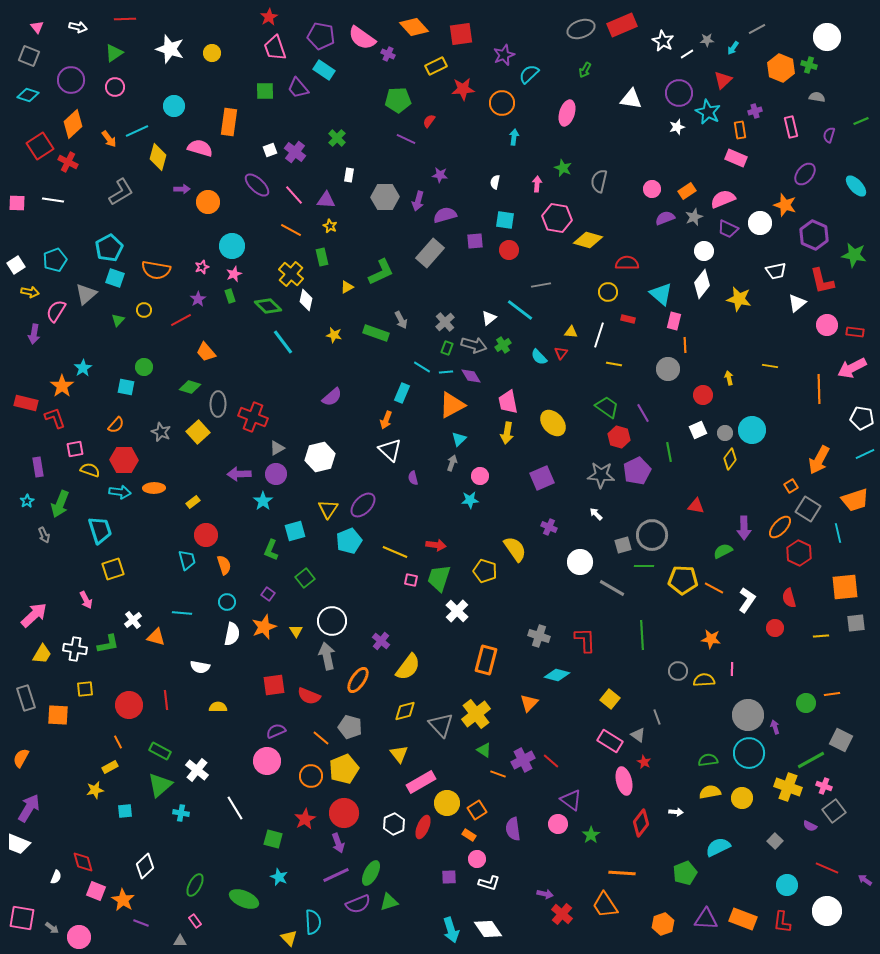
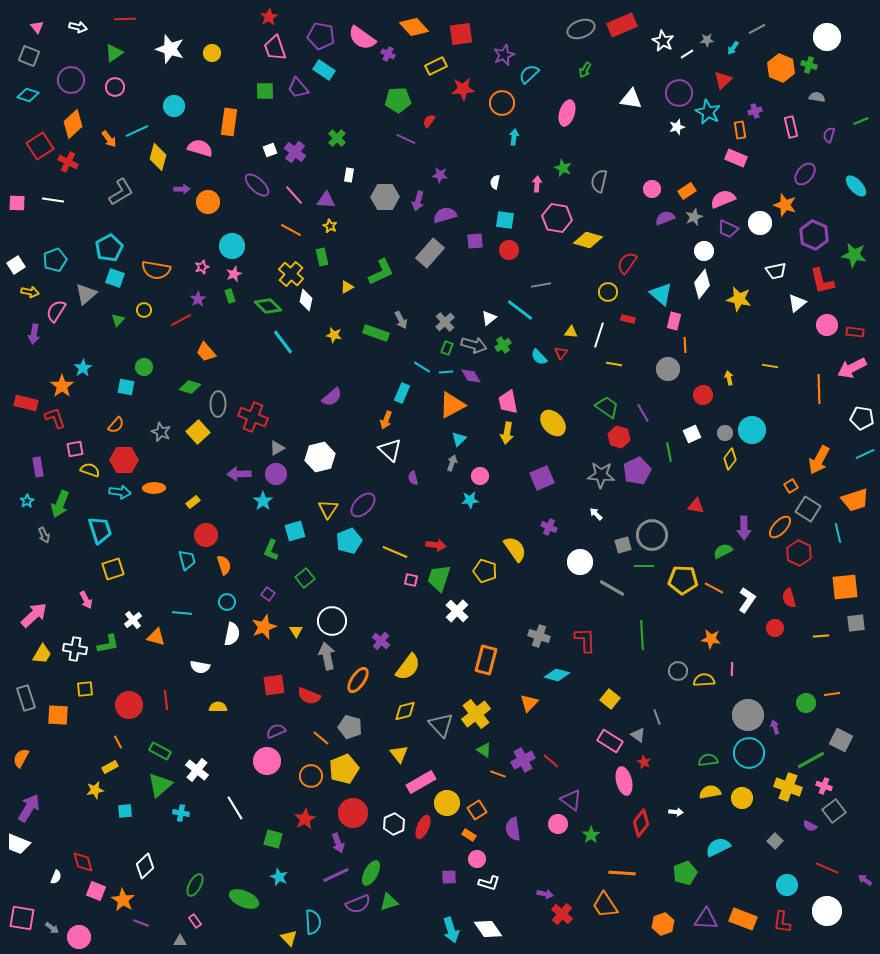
red semicircle at (627, 263): rotated 55 degrees counterclockwise
white square at (698, 430): moved 6 px left, 4 px down
red circle at (344, 813): moved 9 px right
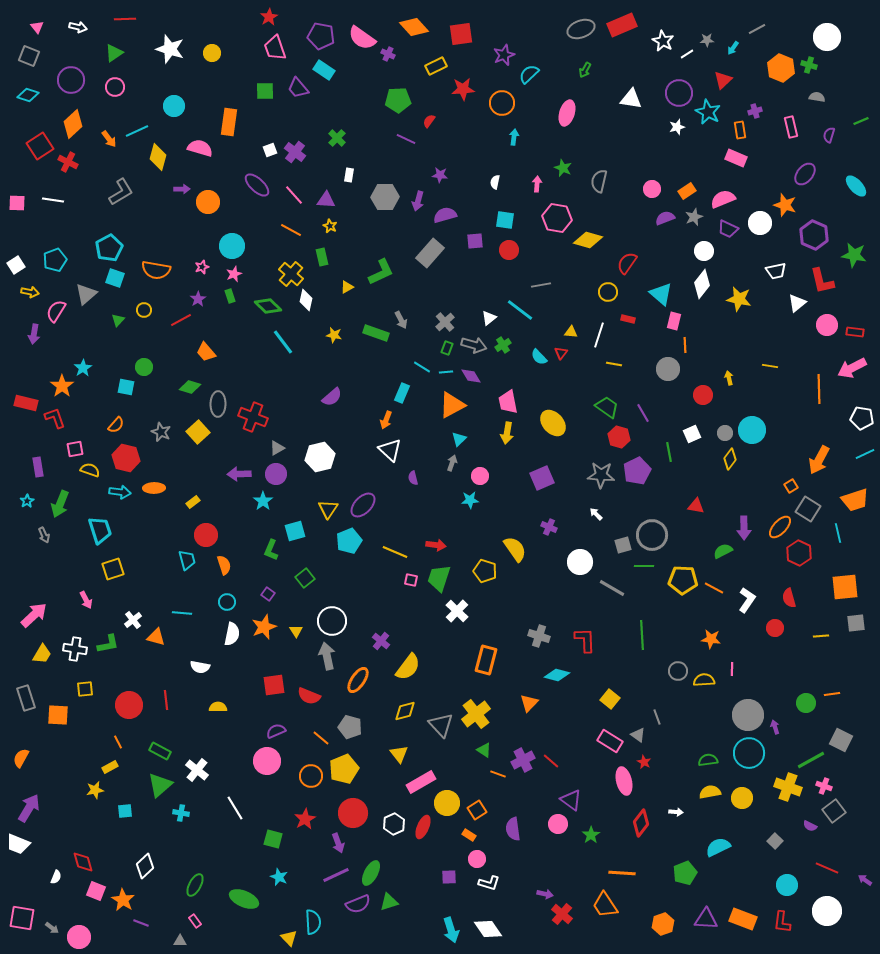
red hexagon at (124, 460): moved 2 px right, 2 px up; rotated 12 degrees clockwise
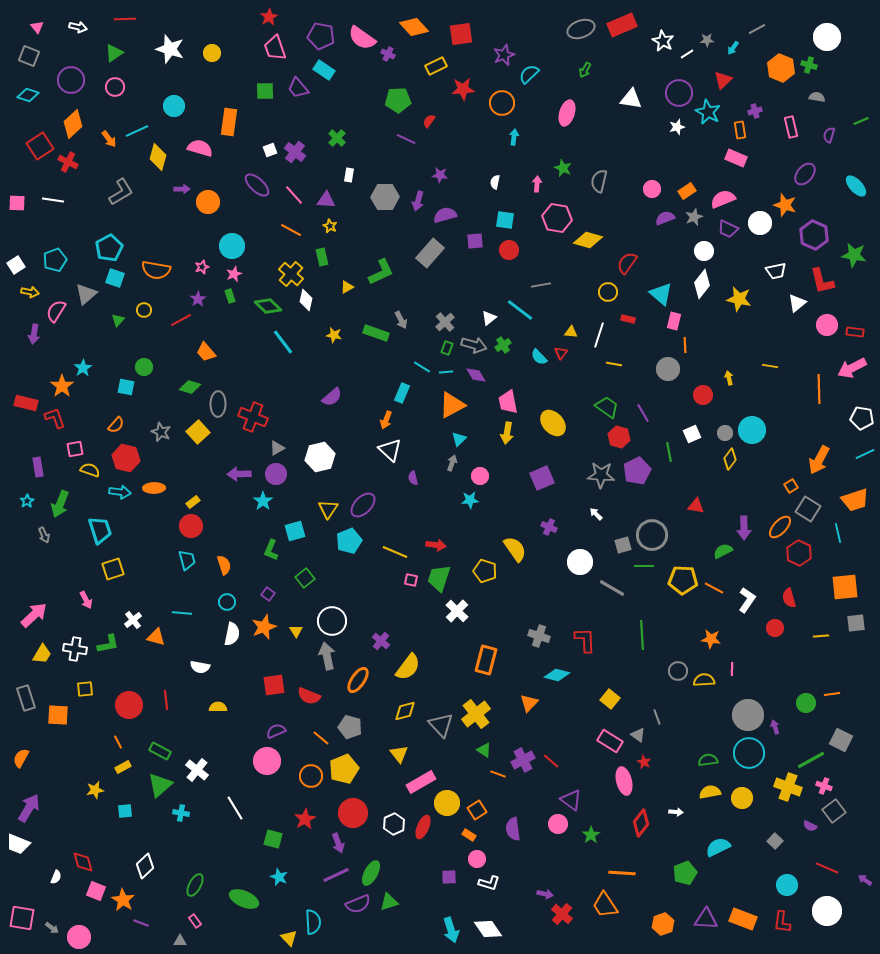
purple diamond at (471, 376): moved 5 px right, 1 px up
red circle at (206, 535): moved 15 px left, 9 px up
yellow rectangle at (110, 767): moved 13 px right
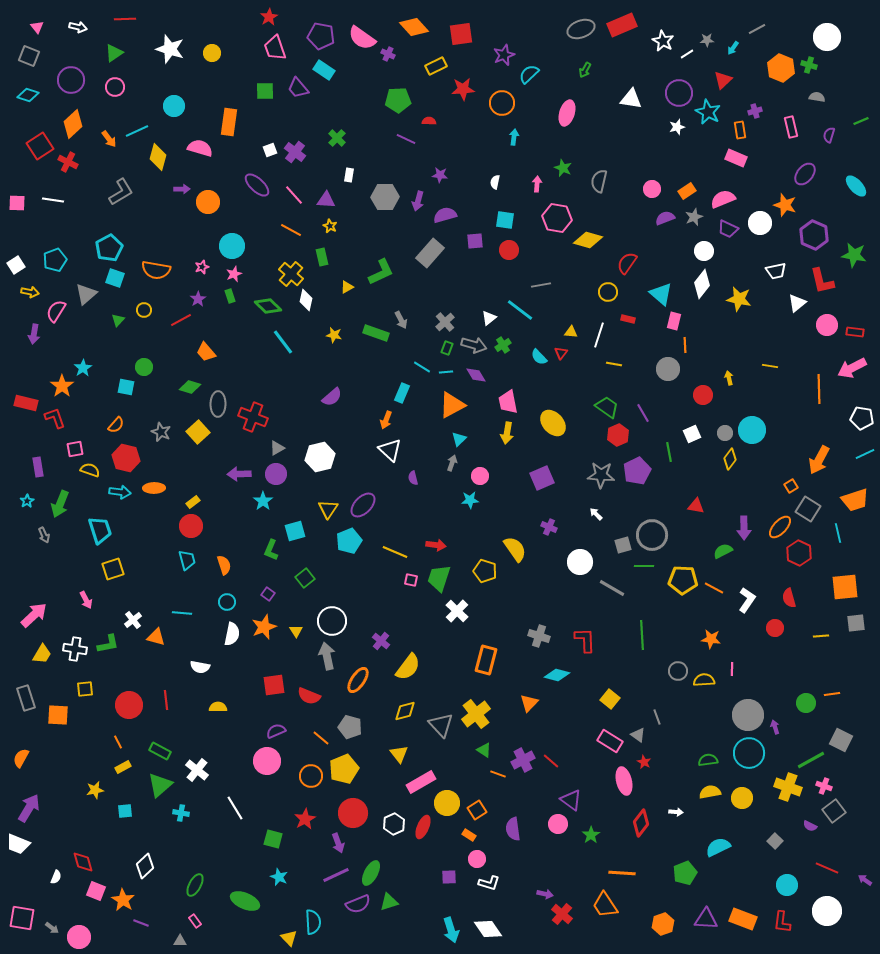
red semicircle at (429, 121): rotated 56 degrees clockwise
red hexagon at (619, 437): moved 1 px left, 2 px up; rotated 20 degrees clockwise
green ellipse at (244, 899): moved 1 px right, 2 px down
